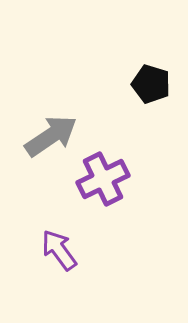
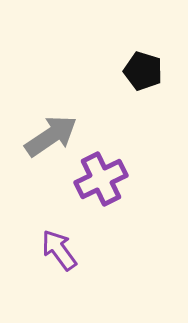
black pentagon: moved 8 px left, 13 px up
purple cross: moved 2 px left
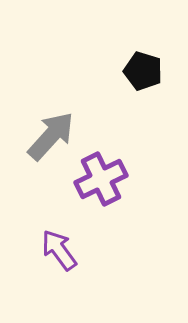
gray arrow: rotated 14 degrees counterclockwise
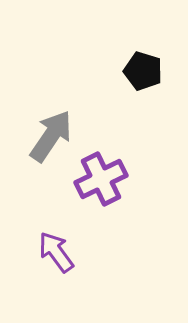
gray arrow: rotated 8 degrees counterclockwise
purple arrow: moved 3 px left, 2 px down
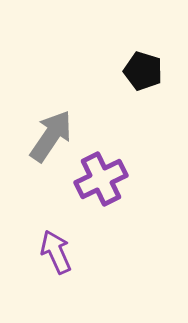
purple arrow: rotated 12 degrees clockwise
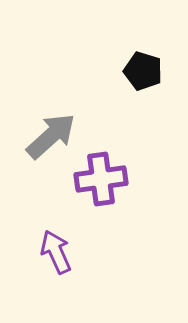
gray arrow: rotated 14 degrees clockwise
purple cross: rotated 18 degrees clockwise
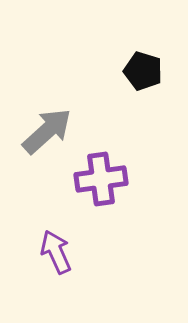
gray arrow: moved 4 px left, 5 px up
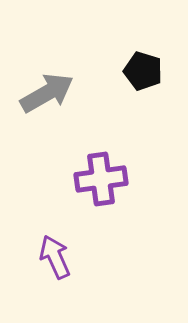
gray arrow: moved 38 px up; rotated 12 degrees clockwise
purple arrow: moved 1 px left, 5 px down
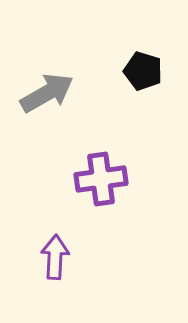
purple arrow: rotated 27 degrees clockwise
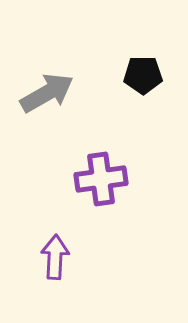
black pentagon: moved 4 px down; rotated 18 degrees counterclockwise
